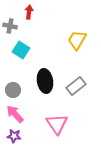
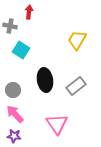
black ellipse: moved 1 px up
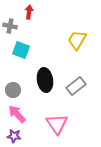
cyan square: rotated 12 degrees counterclockwise
pink arrow: moved 2 px right
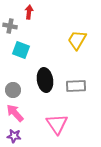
gray rectangle: rotated 36 degrees clockwise
pink arrow: moved 2 px left, 1 px up
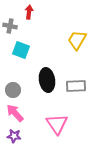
black ellipse: moved 2 px right
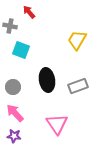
red arrow: rotated 48 degrees counterclockwise
gray rectangle: moved 2 px right; rotated 18 degrees counterclockwise
gray circle: moved 3 px up
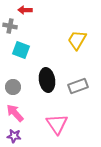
red arrow: moved 4 px left, 2 px up; rotated 48 degrees counterclockwise
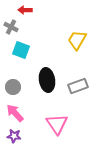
gray cross: moved 1 px right, 1 px down; rotated 16 degrees clockwise
